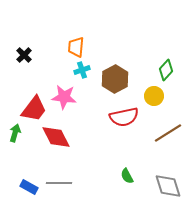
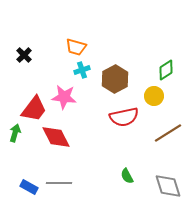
orange trapezoid: rotated 80 degrees counterclockwise
green diamond: rotated 15 degrees clockwise
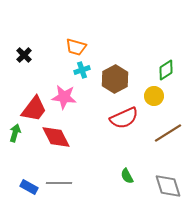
red semicircle: moved 1 px down; rotated 12 degrees counterclockwise
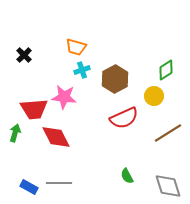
red trapezoid: rotated 48 degrees clockwise
